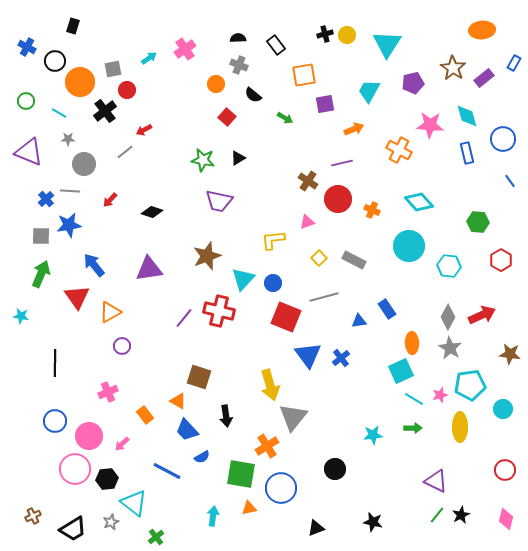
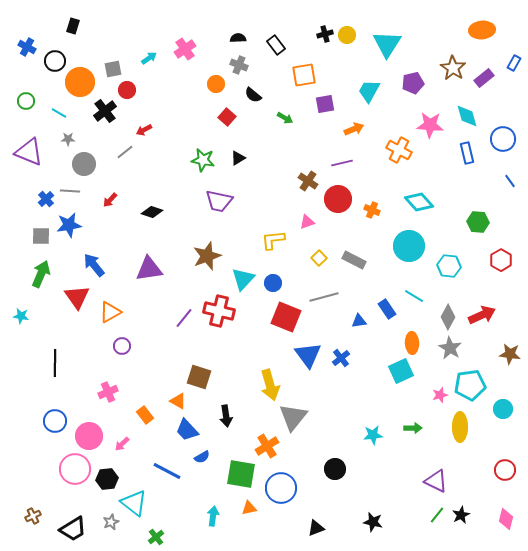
cyan line at (414, 399): moved 103 px up
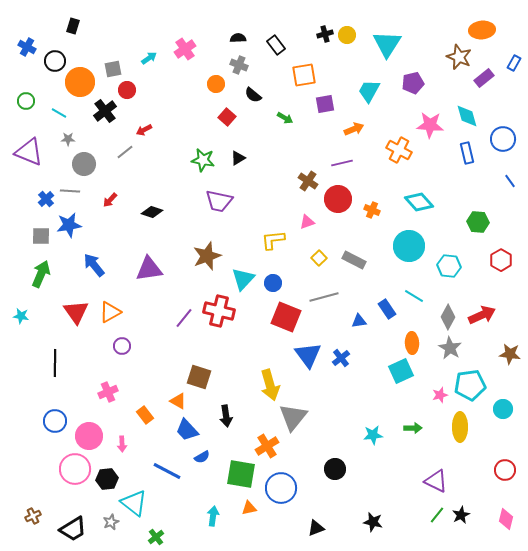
brown star at (453, 68): moved 6 px right, 11 px up; rotated 10 degrees counterclockwise
red triangle at (77, 297): moved 1 px left, 15 px down
pink arrow at (122, 444): rotated 49 degrees counterclockwise
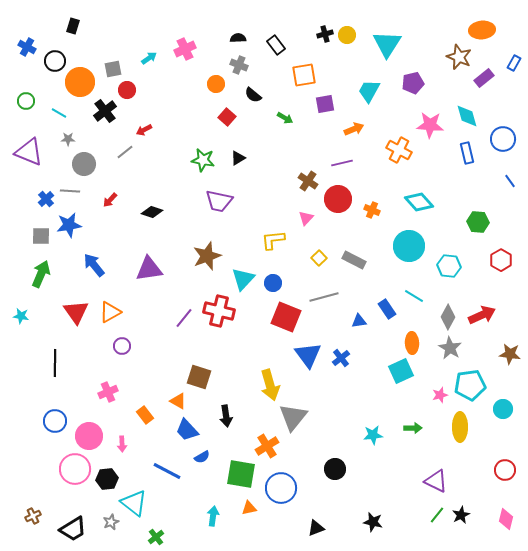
pink cross at (185, 49): rotated 10 degrees clockwise
pink triangle at (307, 222): moved 1 px left, 4 px up; rotated 28 degrees counterclockwise
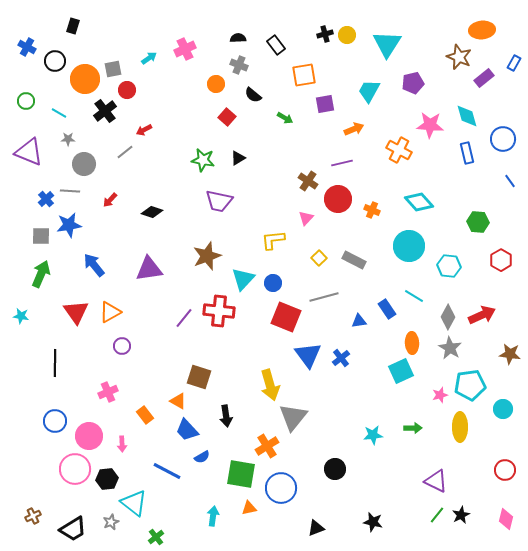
orange circle at (80, 82): moved 5 px right, 3 px up
red cross at (219, 311): rotated 8 degrees counterclockwise
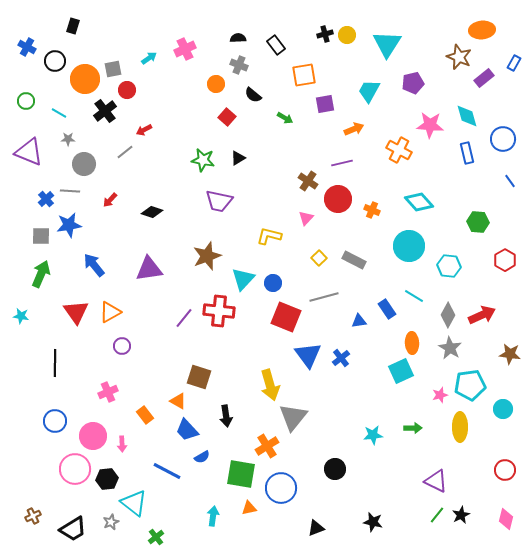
yellow L-shape at (273, 240): moved 4 px left, 4 px up; rotated 20 degrees clockwise
red hexagon at (501, 260): moved 4 px right
gray diamond at (448, 317): moved 2 px up
pink circle at (89, 436): moved 4 px right
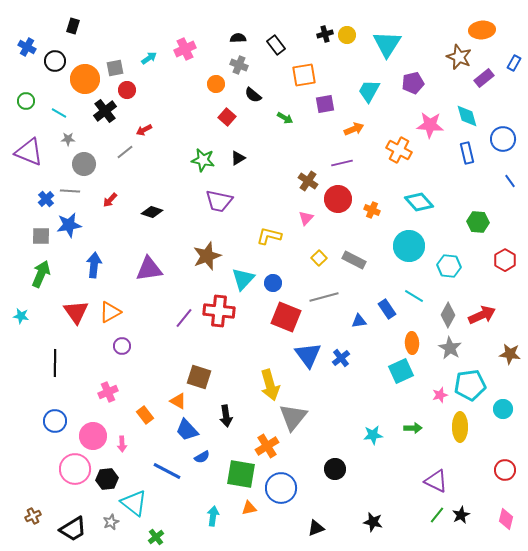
gray square at (113, 69): moved 2 px right, 1 px up
blue arrow at (94, 265): rotated 45 degrees clockwise
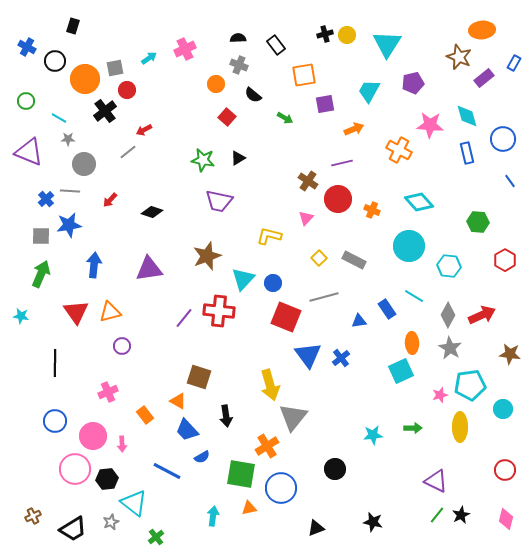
cyan line at (59, 113): moved 5 px down
gray line at (125, 152): moved 3 px right
orange triangle at (110, 312): rotated 15 degrees clockwise
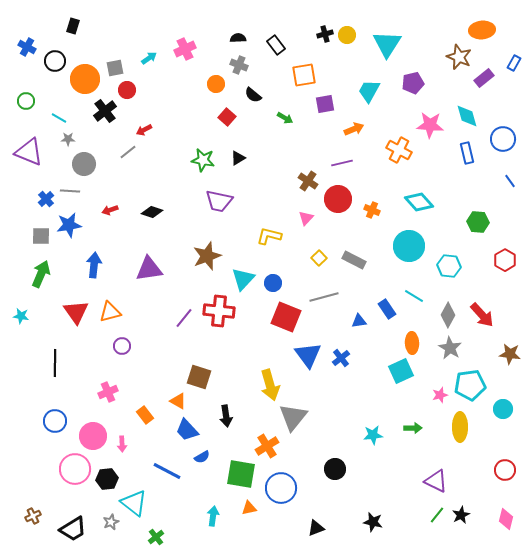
red arrow at (110, 200): moved 10 px down; rotated 28 degrees clockwise
red arrow at (482, 315): rotated 72 degrees clockwise
